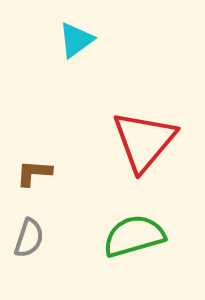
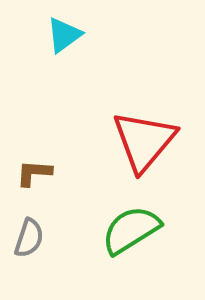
cyan triangle: moved 12 px left, 5 px up
green semicircle: moved 3 px left, 6 px up; rotated 16 degrees counterclockwise
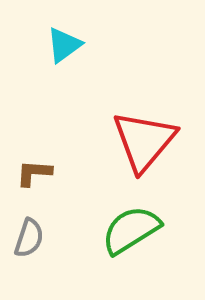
cyan triangle: moved 10 px down
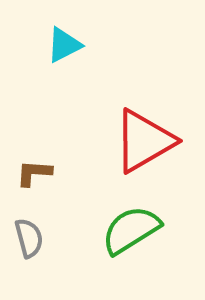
cyan triangle: rotated 9 degrees clockwise
red triangle: rotated 20 degrees clockwise
gray semicircle: rotated 33 degrees counterclockwise
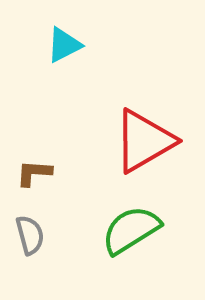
gray semicircle: moved 1 px right, 3 px up
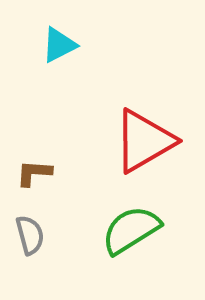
cyan triangle: moved 5 px left
